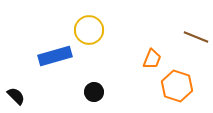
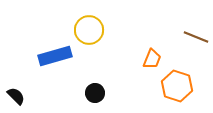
black circle: moved 1 px right, 1 px down
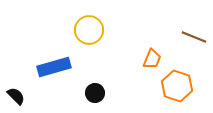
brown line: moved 2 px left
blue rectangle: moved 1 px left, 11 px down
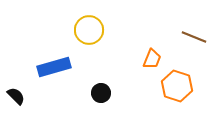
black circle: moved 6 px right
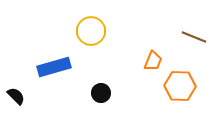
yellow circle: moved 2 px right, 1 px down
orange trapezoid: moved 1 px right, 2 px down
orange hexagon: moved 3 px right; rotated 16 degrees counterclockwise
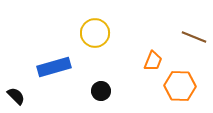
yellow circle: moved 4 px right, 2 px down
black circle: moved 2 px up
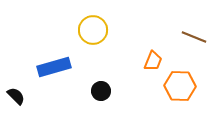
yellow circle: moved 2 px left, 3 px up
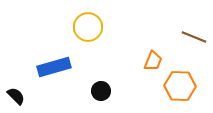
yellow circle: moved 5 px left, 3 px up
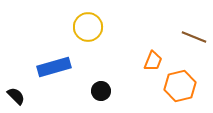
orange hexagon: rotated 16 degrees counterclockwise
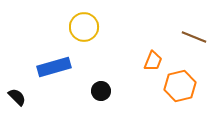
yellow circle: moved 4 px left
black semicircle: moved 1 px right, 1 px down
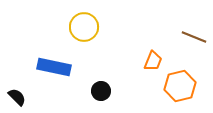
blue rectangle: rotated 28 degrees clockwise
